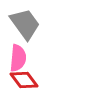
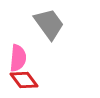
gray trapezoid: moved 24 px right
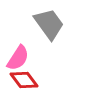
pink semicircle: rotated 28 degrees clockwise
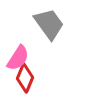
red diamond: moved 1 px right, 2 px up; rotated 60 degrees clockwise
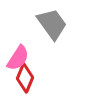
gray trapezoid: moved 3 px right
